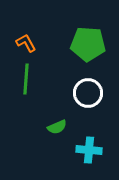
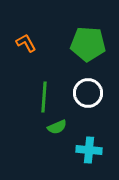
green line: moved 18 px right, 18 px down
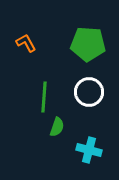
white circle: moved 1 px right, 1 px up
green semicircle: rotated 48 degrees counterclockwise
cyan cross: rotated 10 degrees clockwise
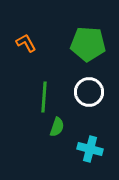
cyan cross: moved 1 px right, 1 px up
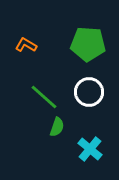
orange L-shape: moved 2 px down; rotated 30 degrees counterclockwise
green line: rotated 52 degrees counterclockwise
cyan cross: rotated 25 degrees clockwise
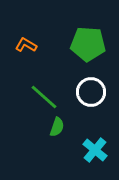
white circle: moved 2 px right
cyan cross: moved 5 px right, 1 px down
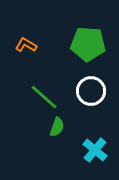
white circle: moved 1 px up
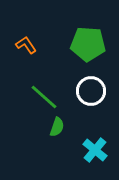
orange L-shape: rotated 25 degrees clockwise
